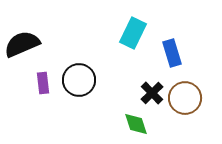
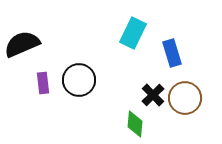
black cross: moved 1 px right, 2 px down
green diamond: moved 1 px left; rotated 24 degrees clockwise
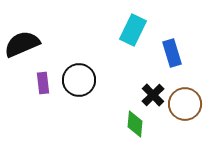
cyan rectangle: moved 3 px up
brown circle: moved 6 px down
